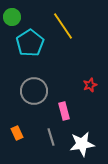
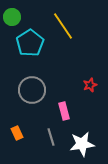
gray circle: moved 2 px left, 1 px up
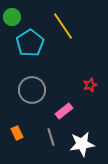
pink rectangle: rotated 66 degrees clockwise
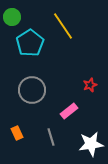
pink rectangle: moved 5 px right
white star: moved 9 px right
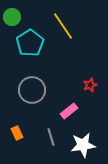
white star: moved 8 px left, 1 px down
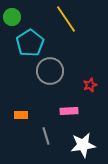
yellow line: moved 3 px right, 7 px up
gray circle: moved 18 px right, 19 px up
pink rectangle: rotated 36 degrees clockwise
orange rectangle: moved 4 px right, 18 px up; rotated 64 degrees counterclockwise
gray line: moved 5 px left, 1 px up
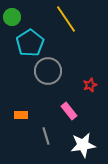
gray circle: moved 2 px left
pink rectangle: rotated 54 degrees clockwise
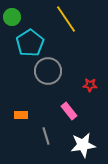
red star: rotated 24 degrees clockwise
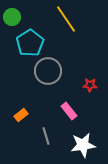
orange rectangle: rotated 40 degrees counterclockwise
